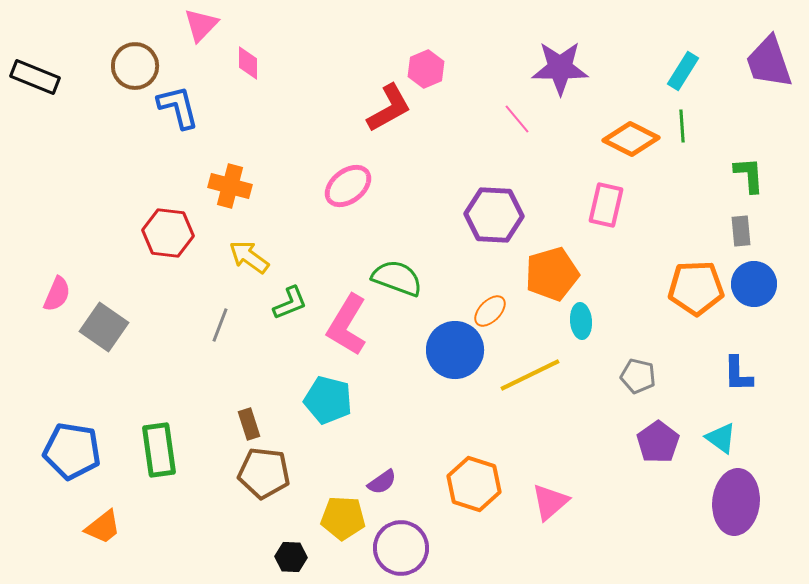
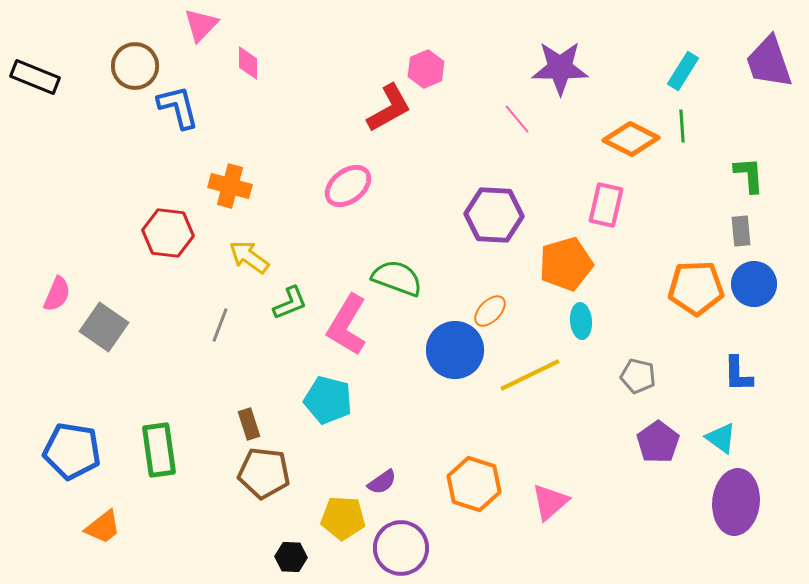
orange pentagon at (552, 274): moved 14 px right, 10 px up
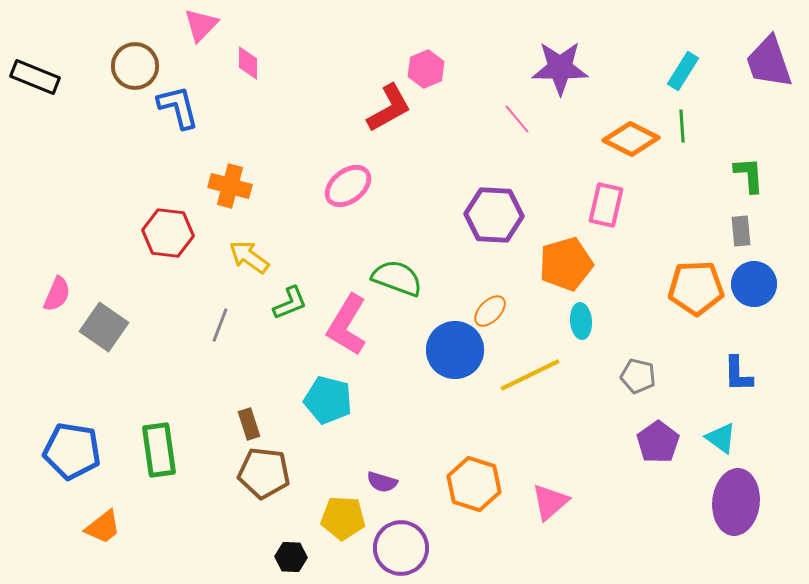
purple semicircle at (382, 482): rotated 52 degrees clockwise
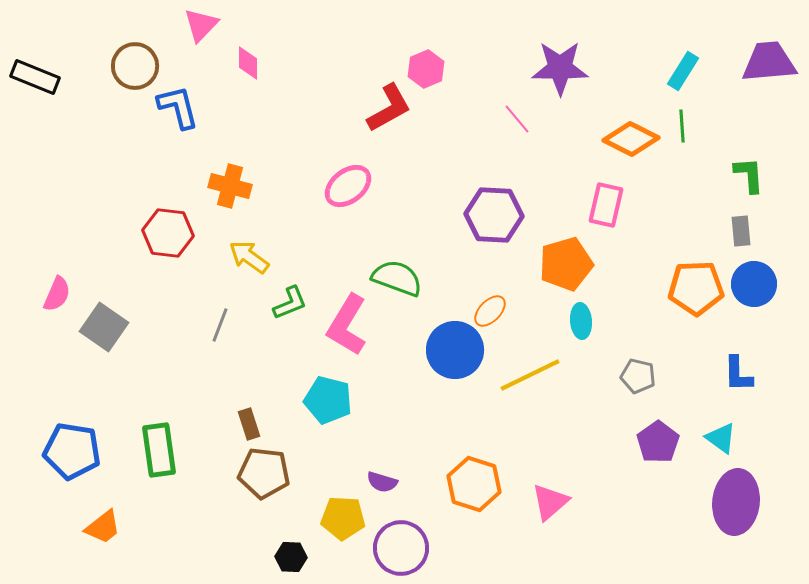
purple trapezoid at (769, 62): rotated 104 degrees clockwise
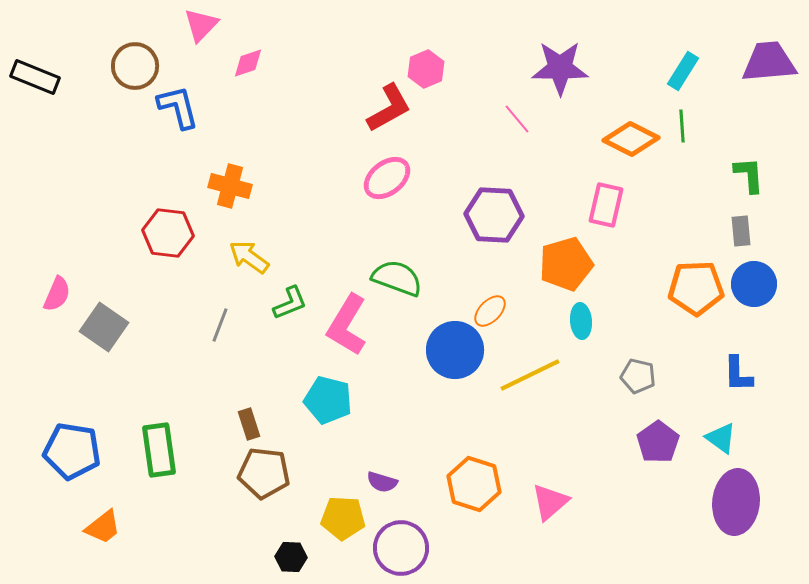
pink diamond at (248, 63): rotated 72 degrees clockwise
pink ellipse at (348, 186): moved 39 px right, 8 px up
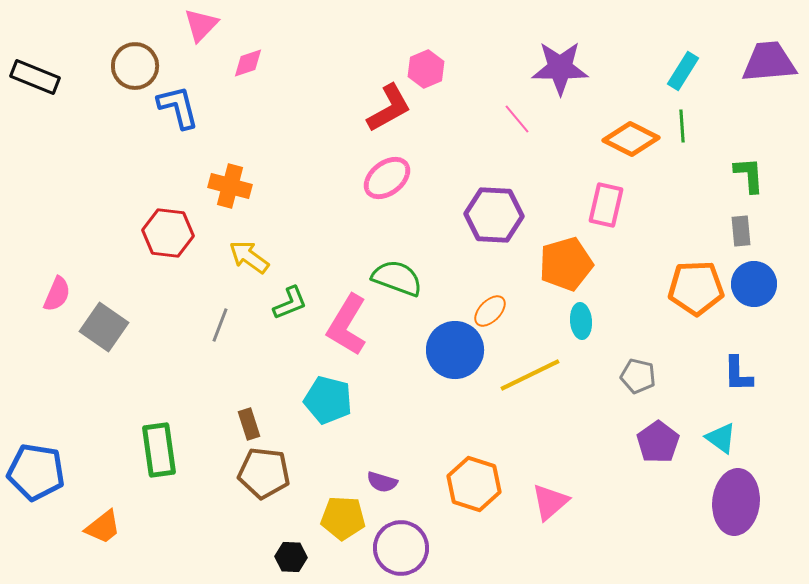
blue pentagon at (72, 451): moved 36 px left, 21 px down
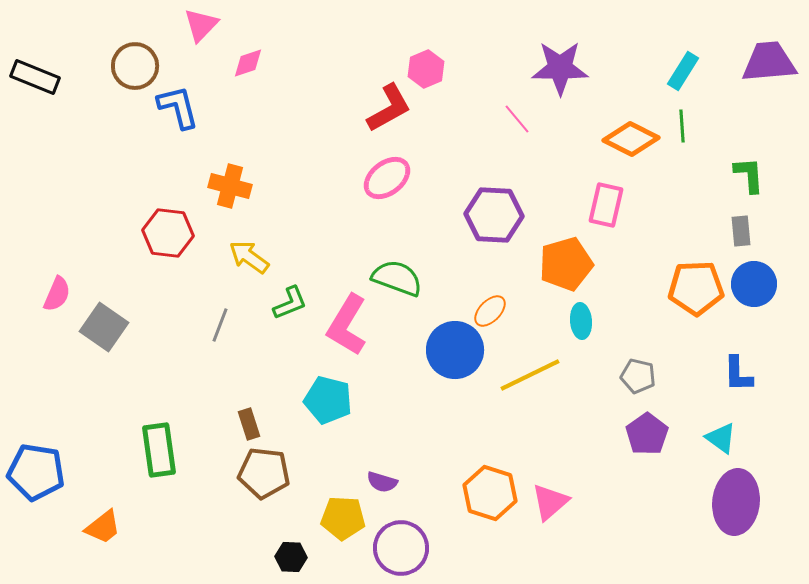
purple pentagon at (658, 442): moved 11 px left, 8 px up
orange hexagon at (474, 484): moved 16 px right, 9 px down
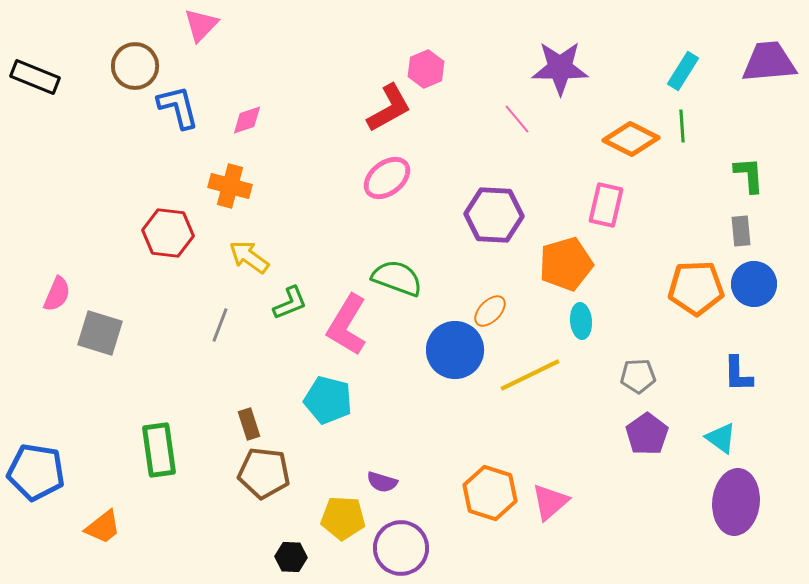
pink diamond at (248, 63): moved 1 px left, 57 px down
gray square at (104, 327): moved 4 px left, 6 px down; rotated 18 degrees counterclockwise
gray pentagon at (638, 376): rotated 16 degrees counterclockwise
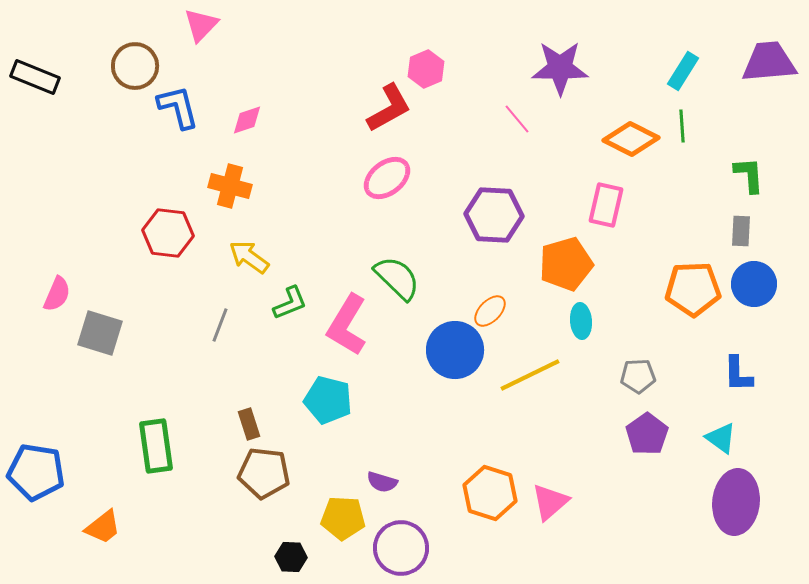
gray rectangle at (741, 231): rotated 8 degrees clockwise
green semicircle at (397, 278): rotated 24 degrees clockwise
orange pentagon at (696, 288): moved 3 px left, 1 px down
green rectangle at (159, 450): moved 3 px left, 4 px up
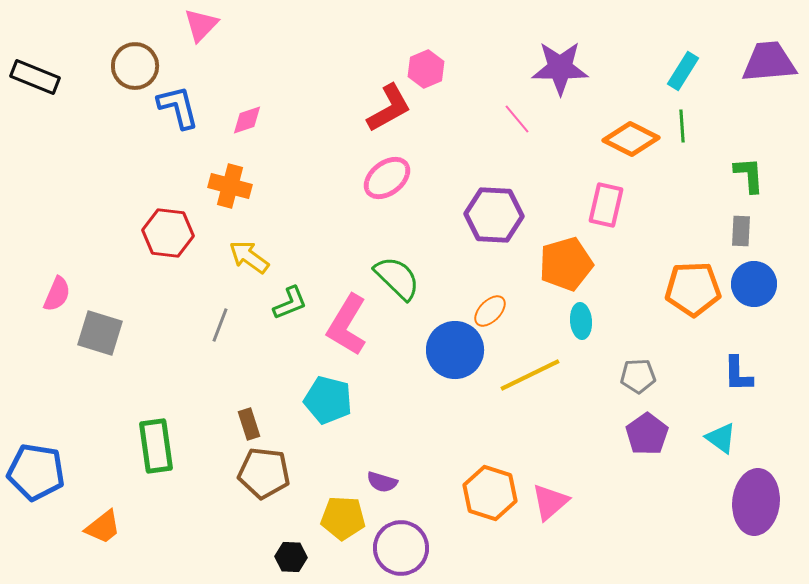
purple ellipse at (736, 502): moved 20 px right
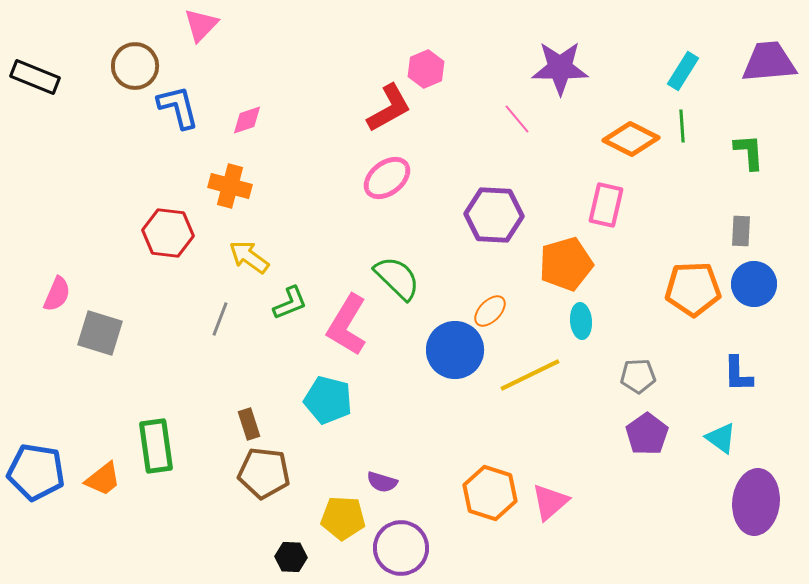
green L-shape at (749, 175): moved 23 px up
gray line at (220, 325): moved 6 px up
orange trapezoid at (103, 527): moved 48 px up
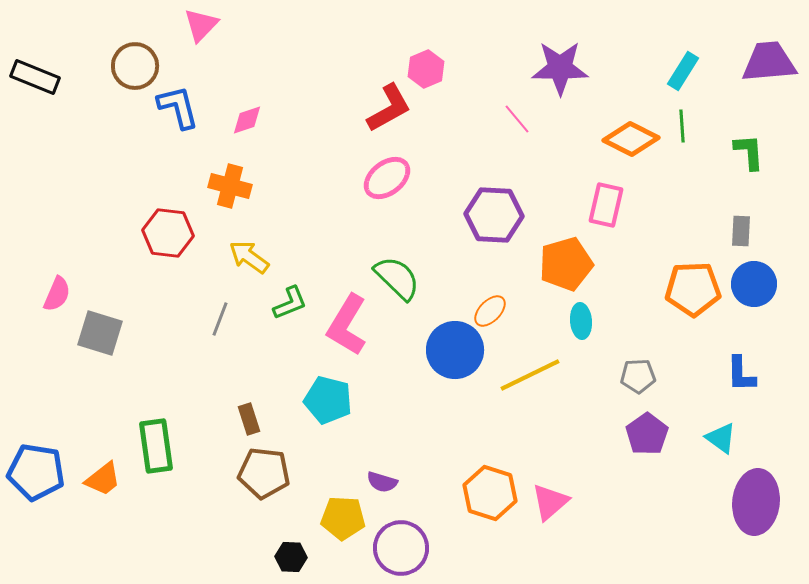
blue L-shape at (738, 374): moved 3 px right
brown rectangle at (249, 424): moved 5 px up
